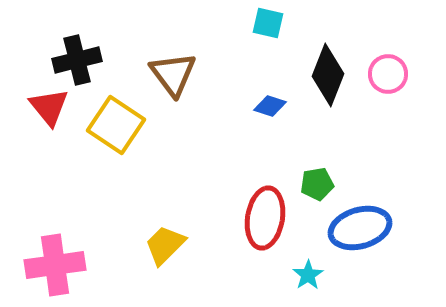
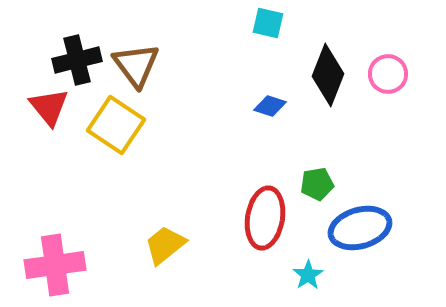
brown triangle: moved 37 px left, 9 px up
yellow trapezoid: rotated 6 degrees clockwise
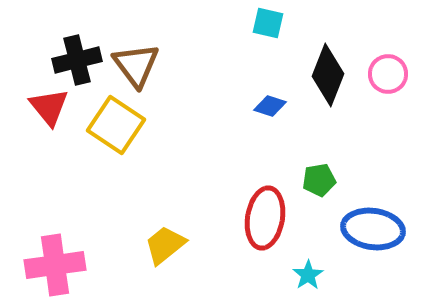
green pentagon: moved 2 px right, 4 px up
blue ellipse: moved 13 px right, 1 px down; rotated 24 degrees clockwise
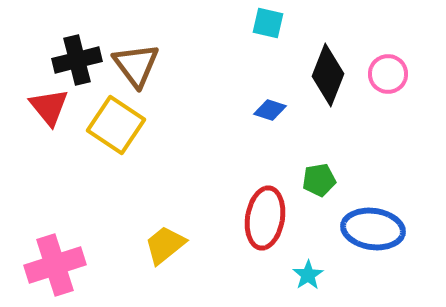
blue diamond: moved 4 px down
pink cross: rotated 10 degrees counterclockwise
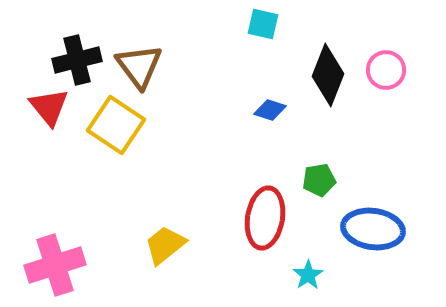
cyan square: moved 5 px left, 1 px down
brown triangle: moved 3 px right, 1 px down
pink circle: moved 2 px left, 4 px up
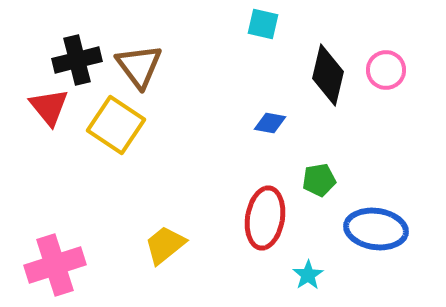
black diamond: rotated 8 degrees counterclockwise
blue diamond: moved 13 px down; rotated 8 degrees counterclockwise
blue ellipse: moved 3 px right
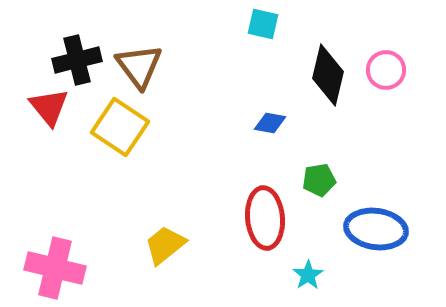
yellow square: moved 4 px right, 2 px down
red ellipse: rotated 14 degrees counterclockwise
pink cross: moved 3 px down; rotated 32 degrees clockwise
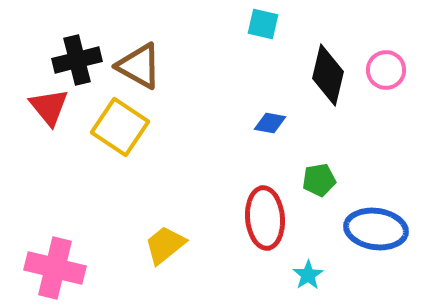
brown triangle: rotated 24 degrees counterclockwise
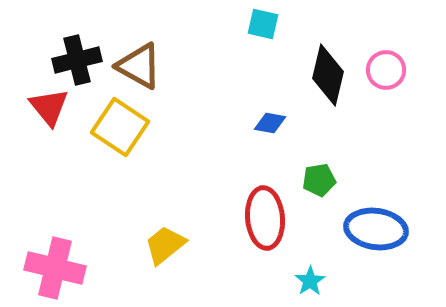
cyan star: moved 2 px right, 6 px down
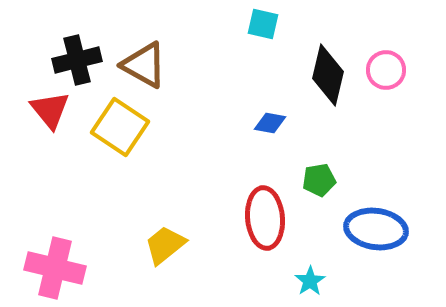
brown triangle: moved 5 px right, 1 px up
red triangle: moved 1 px right, 3 px down
